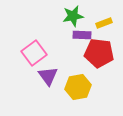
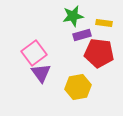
yellow rectangle: rotated 28 degrees clockwise
purple rectangle: rotated 18 degrees counterclockwise
purple triangle: moved 7 px left, 3 px up
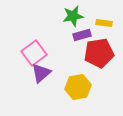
red pentagon: rotated 16 degrees counterclockwise
purple triangle: rotated 25 degrees clockwise
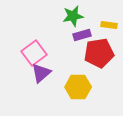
yellow rectangle: moved 5 px right, 2 px down
yellow hexagon: rotated 10 degrees clockwise
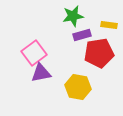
purple triangle: rotated 30 degrees clockwise
yellow hexagon: rotated 10 degrees clockwise
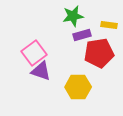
purple triangle: moved 2 px up; rotated 30 degrees clockwise
yellow hexagon: rotated 10 degrees counterclockwise
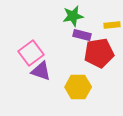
yellow rectangle: moved 3 px right; rotated 14 degrees counterclockwise
purple rectangle: rotated 30 degrees clockwise
pink square: moved 3 px left
